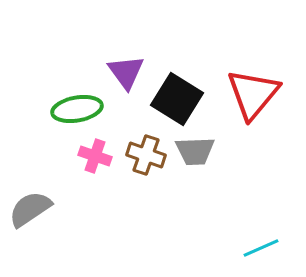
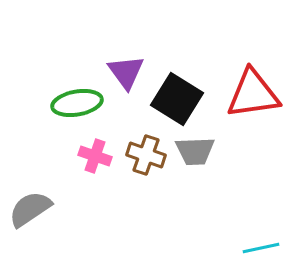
red triangle: rotated 42 degrees clockwise
green ellipse: moved 6 px up
cyan line: rotated 12 degrees clockwise
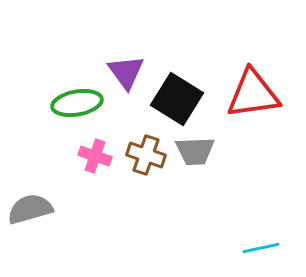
gray semicircle: rotated 18 degrees clockwise
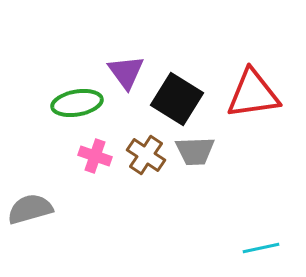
brown cross: rotated 15 degrees clockwise
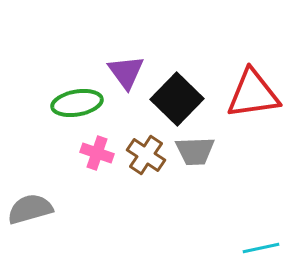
black square: rotated 12 degrees clockwise
pink cross: moved 2 px right, 3 px up
